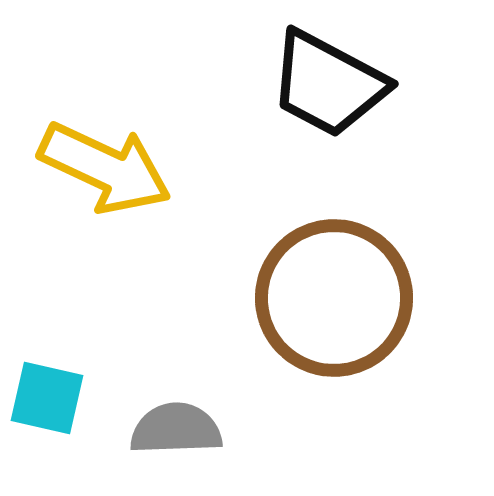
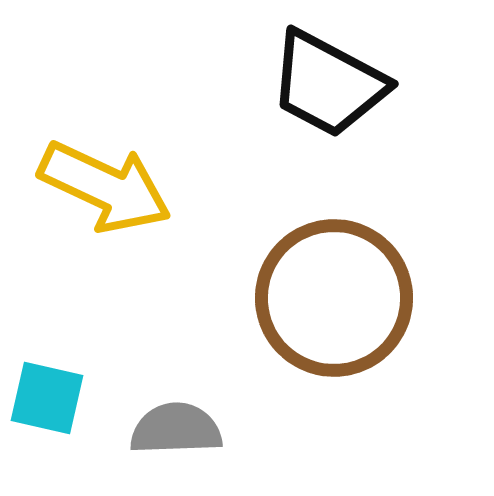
yellow arrow: moved 19 px down
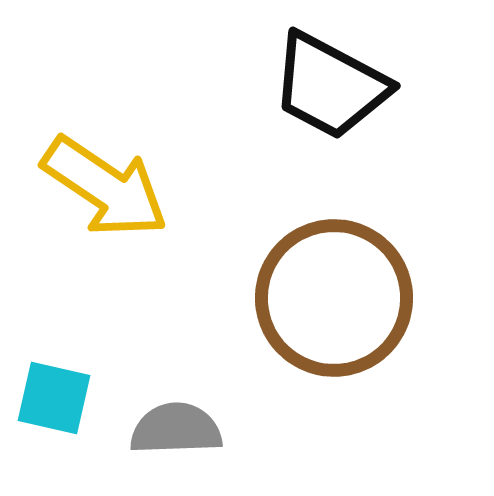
black trapezoid: moved 2 px right, 2 px down
yellow arrow: rotated 9 degrees clockwise
cyan square: moved 7 px right
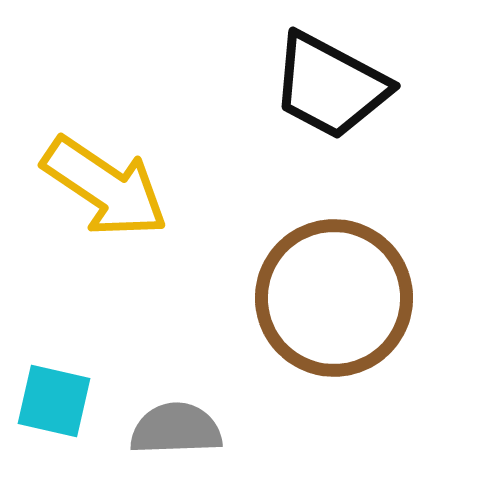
cyan square: moved 3 px down
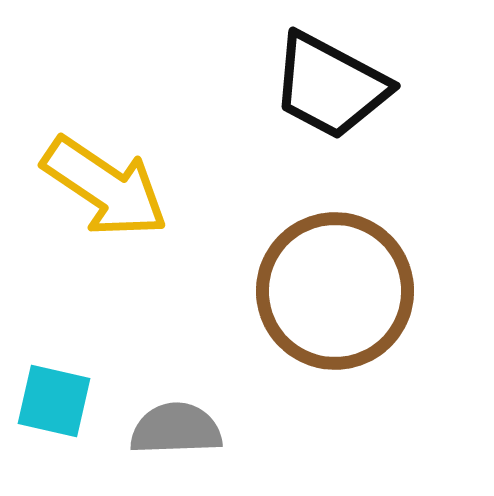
brown circle: moved 1 px right, 7 px up
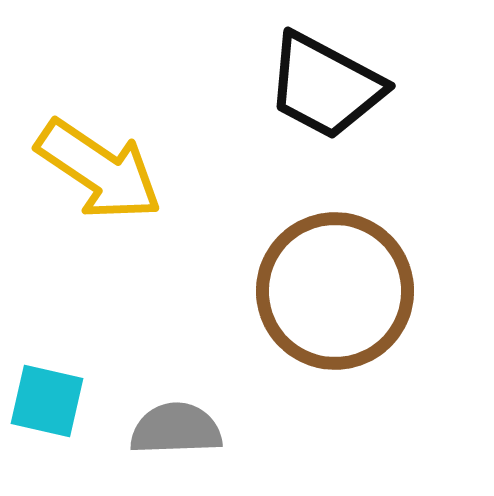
black trapezoid: moved 5 px left
yellow arrow: moved 6 px left, 17 px up
cyan square: moved 7 px left
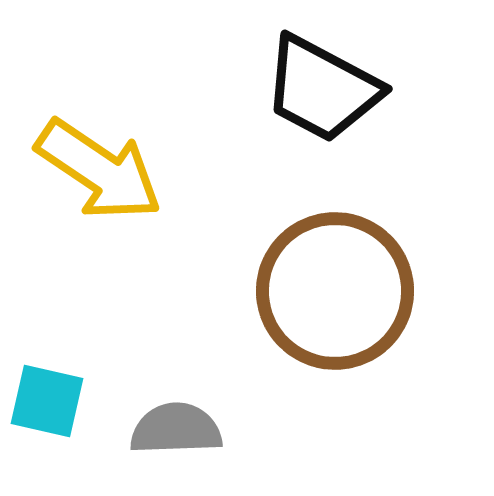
black trapezoid: moved 3 px left, 3 px down
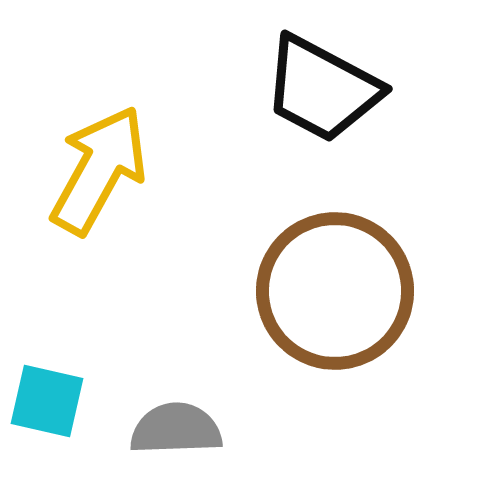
yellow arrow: rotated 95 degrees counterclockwise
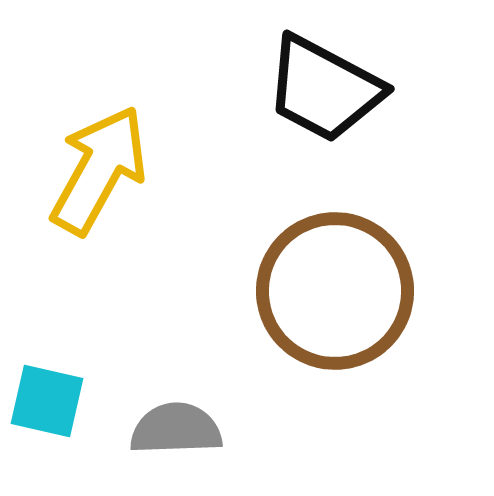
black trapezoid: moved 2 px right
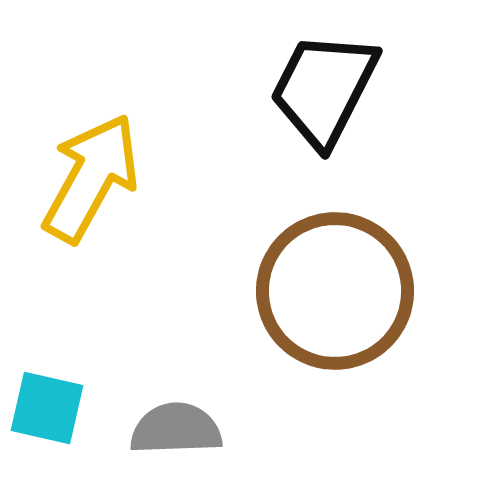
black trapezoid: rotated 89 degrees clockwise
yellow arrow: moved 8 px left, 8 px down
cyan square: moved 7 px down
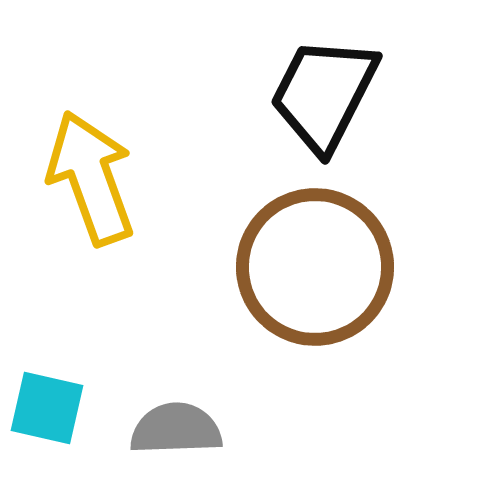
black trapezoid: moved 5 px down
yellow arrow: rotated 49 degrees counterclockwise
brown circle: moved 20 px left, 24 px up
